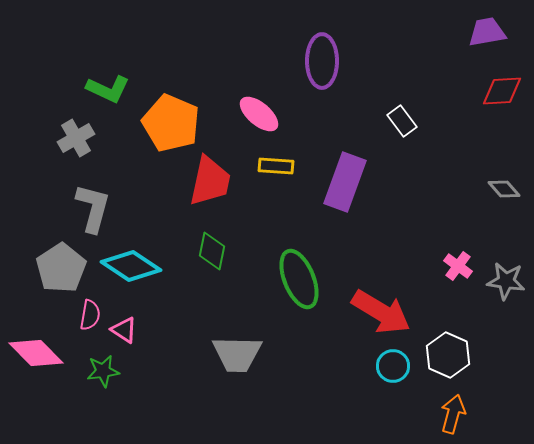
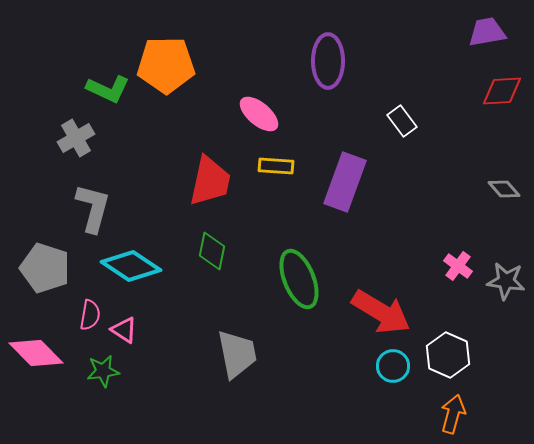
purple ellipse: moved 6 px right
orange pentagon: moved 5 px left, 58 px up; rotated 24 degrees counterclockwise
gray pentagon: moved 16 px left; rotated 21 degrees counterclockwise
gray trapezoid: rotated 102 degrees counterclockwise
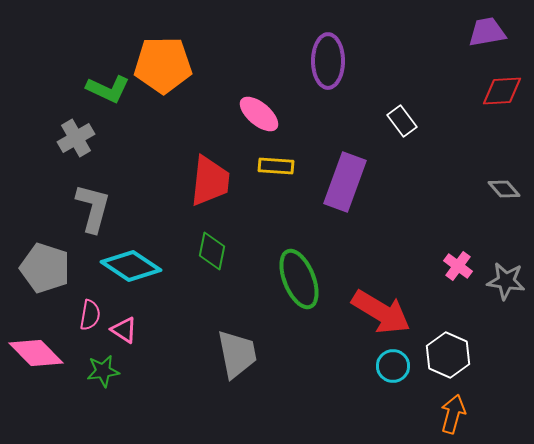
orange pentagon: moved 3 px left
red trapezoid: rotated 6 degrees counterclockwise
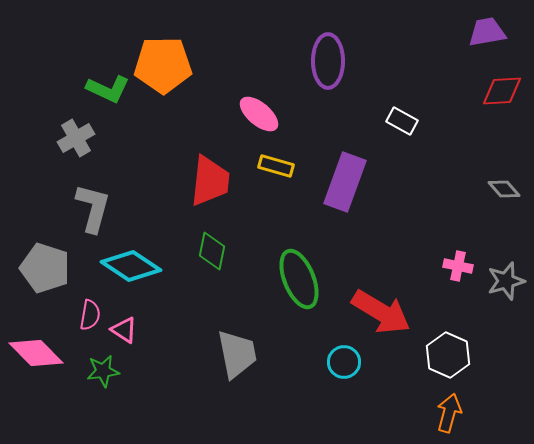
white rectangle: rotated 24 degrees counterclockwise
yellow rectangle: rotated 12 degrees clockwise
pink cross: rotated 24 degrees counterclockwise
gray star: rotated 24 degrees counterclockwise
cyan circle: moved 49 px left, 4 px up
orange arrow: moved 4 px left, 1 px up
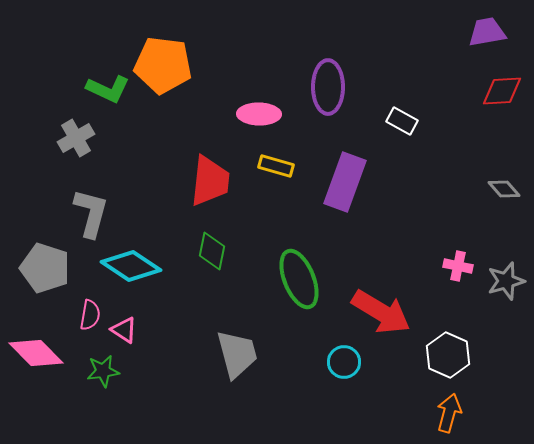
purple ellipse: moved 26 px down
orange pentagon: rotated 8 degrees clockwise
pink ellipse: rotated 39 degrees counterclockwise
gray L-shape: moved 2 px left, 5 px down
gray trapezoid: rotated 4 degrees counterclockwise
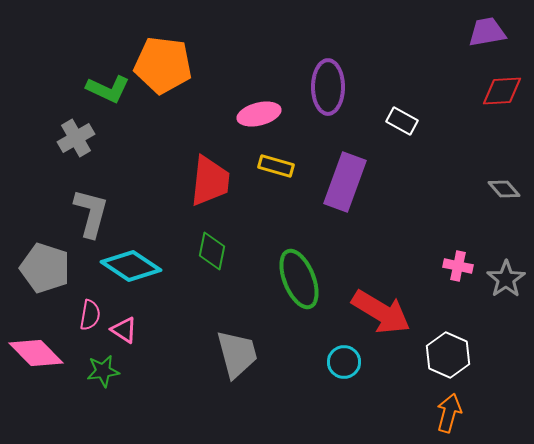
pink ellipse: rotated 15 degrees counterclockwise
gray star: moved 2 px up; rotated 18 degrees counterclockwise
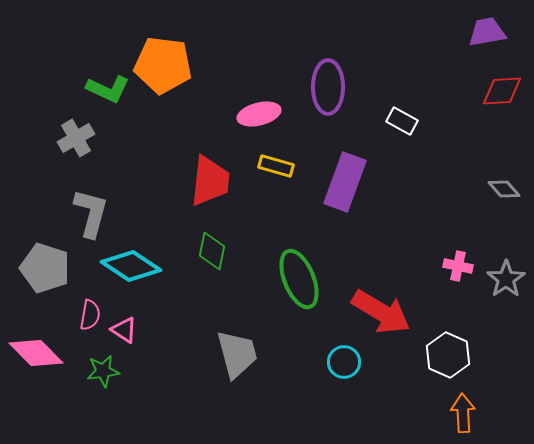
orange arrow: moved 14 px right; rotated 18 degrees counterclockwise
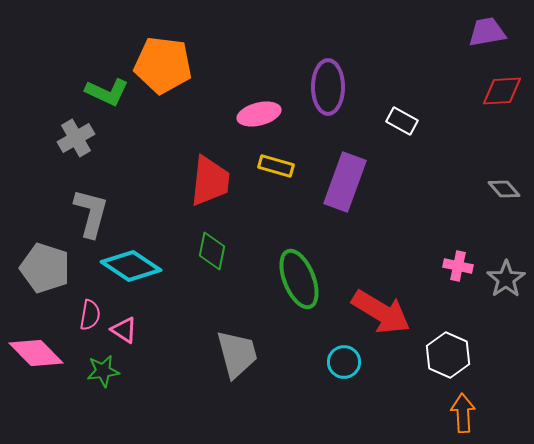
green L-shape: moved 1 px left, 3 px down
